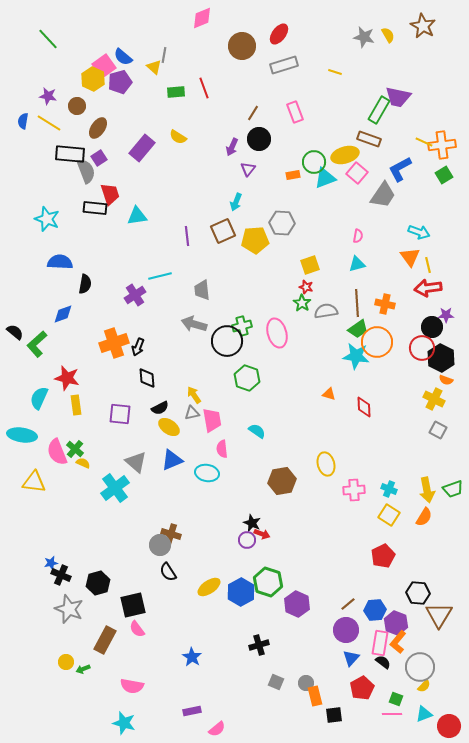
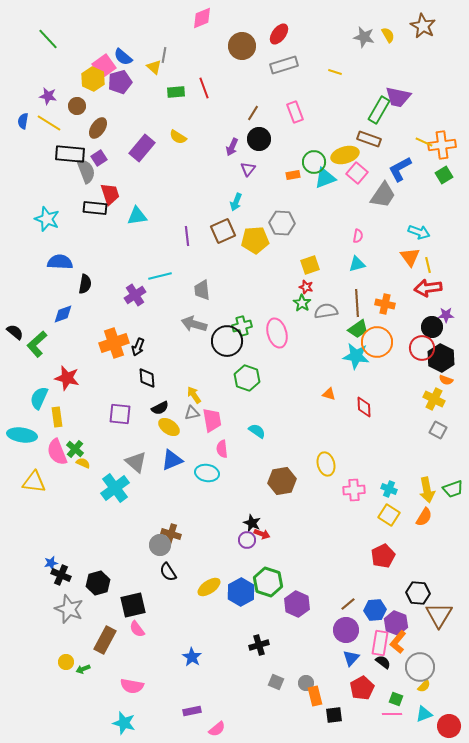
yellow rectangle at (76, 405): moved 19 px left, 12 px down
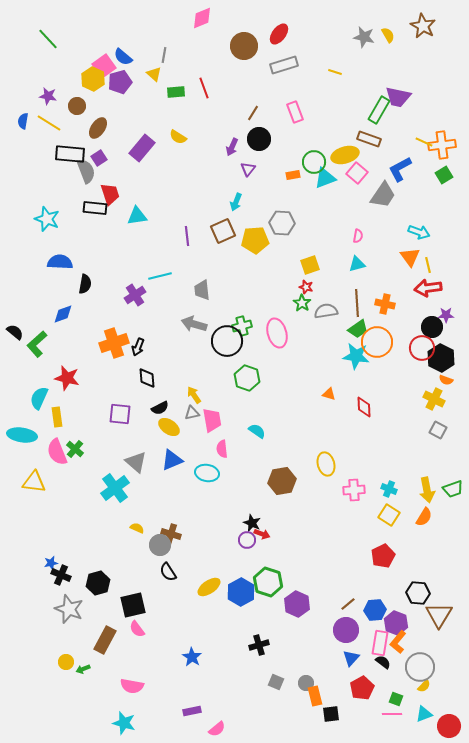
brown circle at (242, 46): moved 2 px right
yellow triangle at (154, 67): moved 7 px down
yellow semicircle at (83, 463): moved 54 px right, 65 px down
black square at (334, 715): moved 3 px left, 1 px up
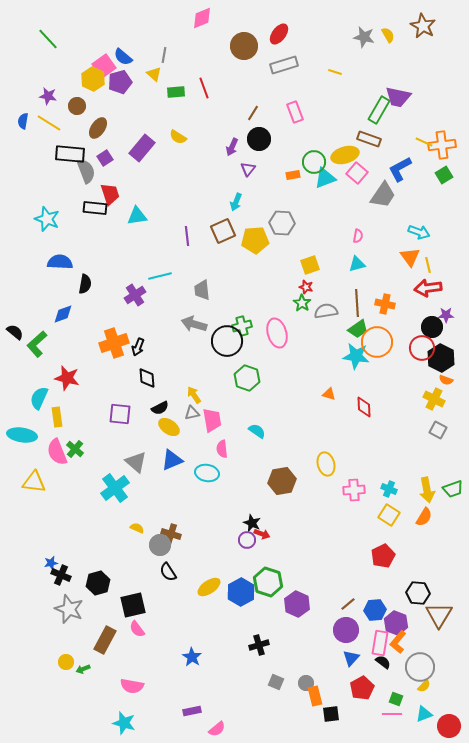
purple square at (99, 158): moved 6 px right
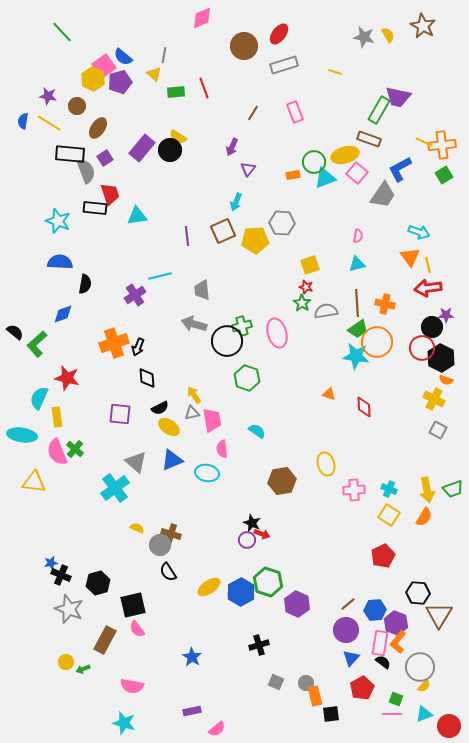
green line at (48, 39): moved 14 px right, 7 px up
black circle at (259, 139): moved 89 px left, 11 px down
cyan star at (47, 219): moved 11 px right, 2 px down
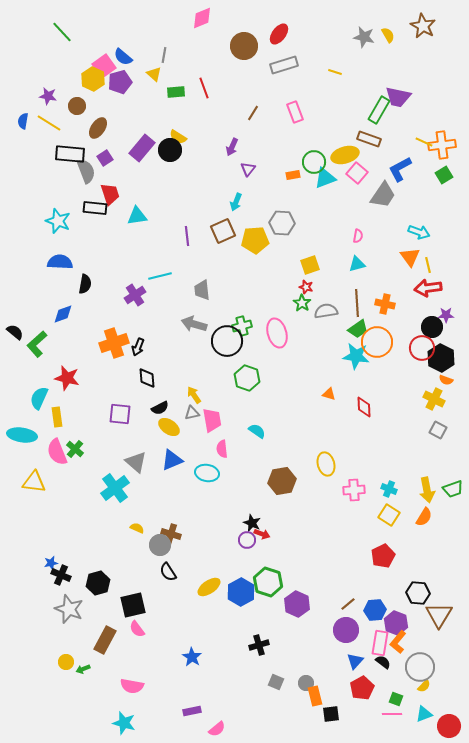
blue triangle at (351, 658): moved 4 px right, 3 px down
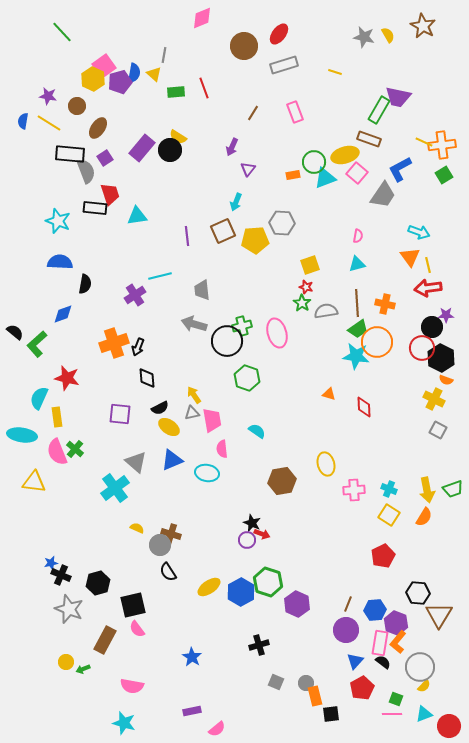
blue semicircle at (123, 57): moved 11 px right, 16 px down; rotated 120 degrees counterclockwise
brown line at (348, 604): rotated 28 degrees counterclockwise
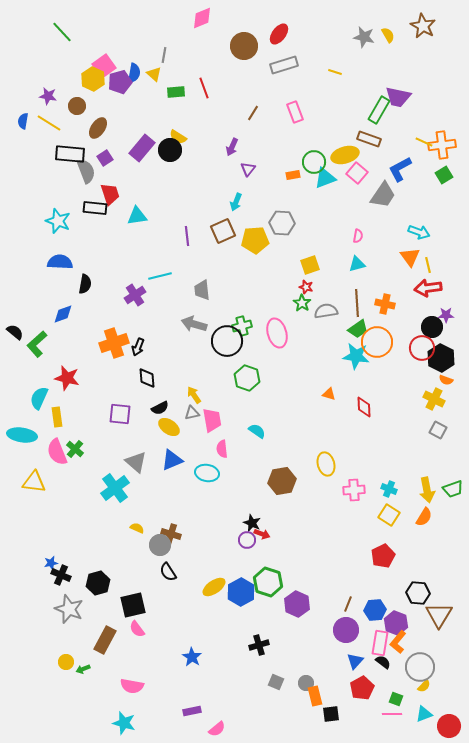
yellow ellipse at (209, 587): moved 5 px right
